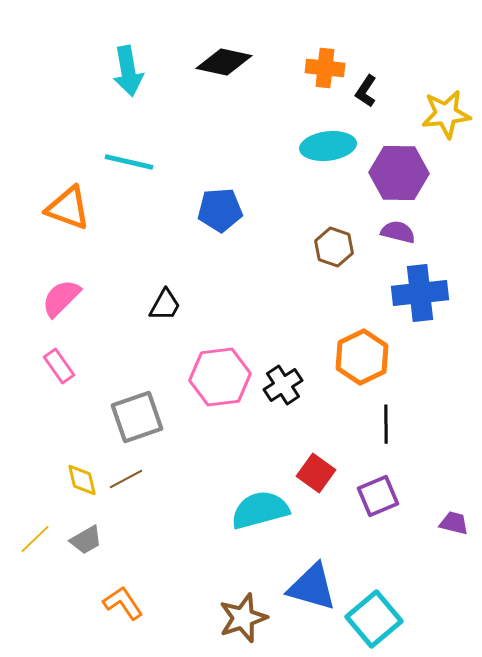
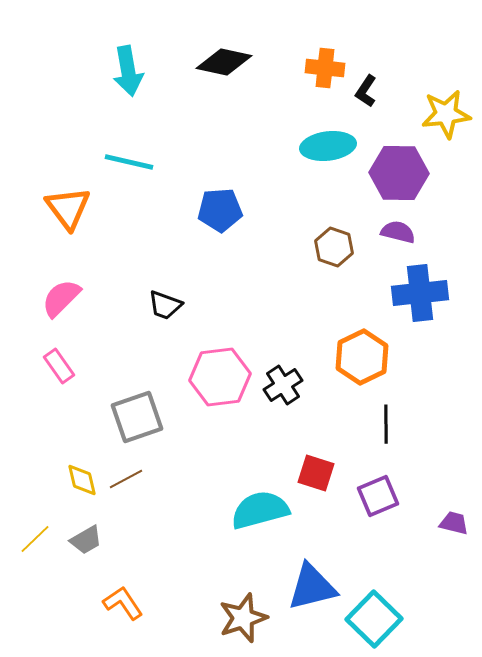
orange triangle: rotated 33 degrees clockwise
black trapezoid: rotated 81 degrees clockwise
red square: rotated 18 degrees counterclockwise
blue triangle: rotated 30 degrees counterclockwise
cyan square: rotated 6 degrees counterclockwise
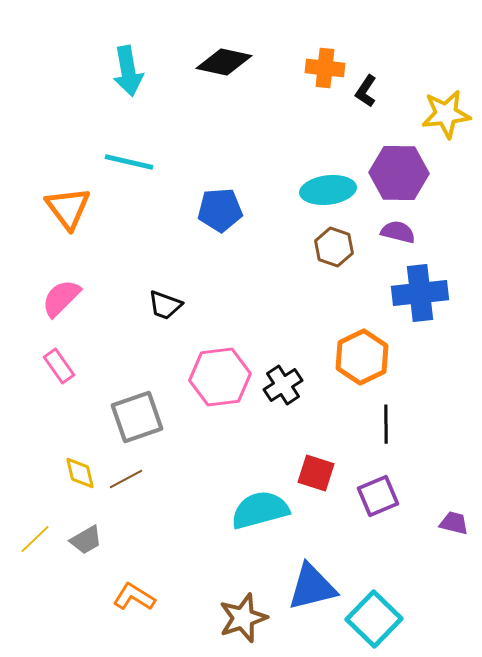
cyan ellipse: moved 44 px down
yellow diamond: moved 2 px left, 7 px up
orange L-shape: moved 11 px right, 6 px up; rotated 24 degrees counterclockwise
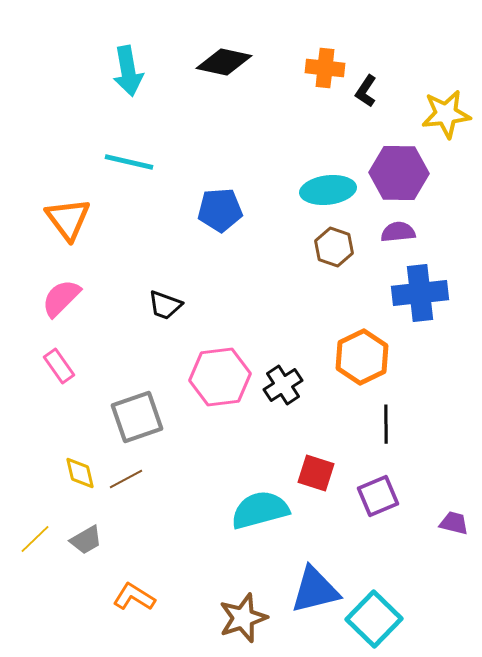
orange triangle: moved 11 px down
purple semicircle: rotated 20 degrees counterclockwise
blue triangle: moved 3 px right, 3 px down
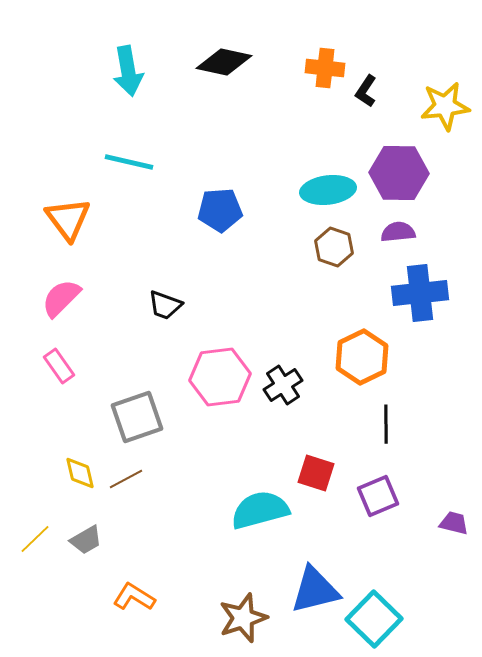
yellow star: moved 1 px left, 8 px up
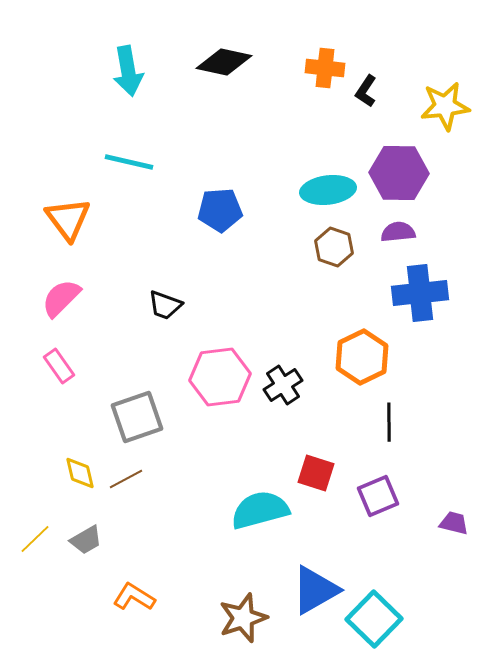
black line: moved 3 px right, 2 px up
blue triangle: rotated 16 degrees counterclockwise
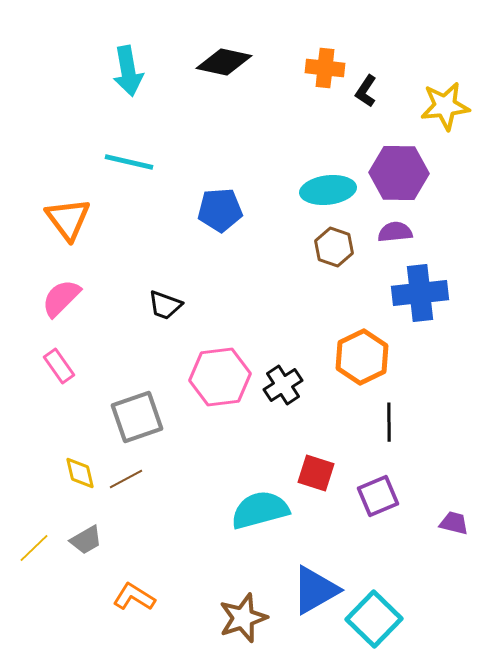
purple semicircle: moved 3 px left
yellow line: moved 1 px left, 9 px down
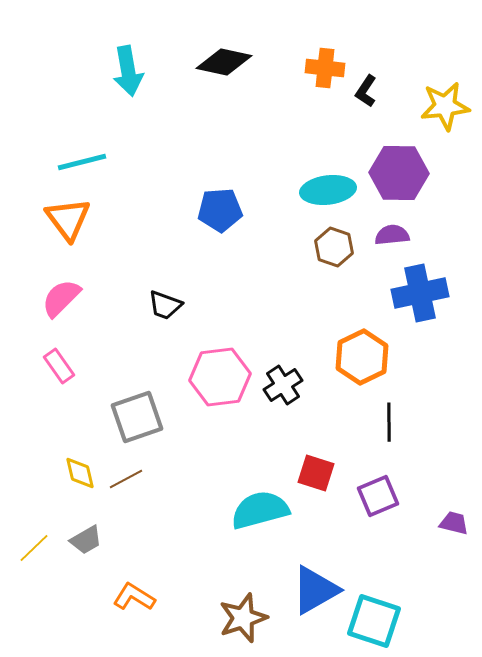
cyan line: moved 47 px left; rotated 27 degrees counterclockwise
purple semicircle: moved 3 px left, 3 px down
blue cross: rotated 6 degrees counterclockwise
cyan square: moved 2 px down; rotated 26 degrees counterclockwise
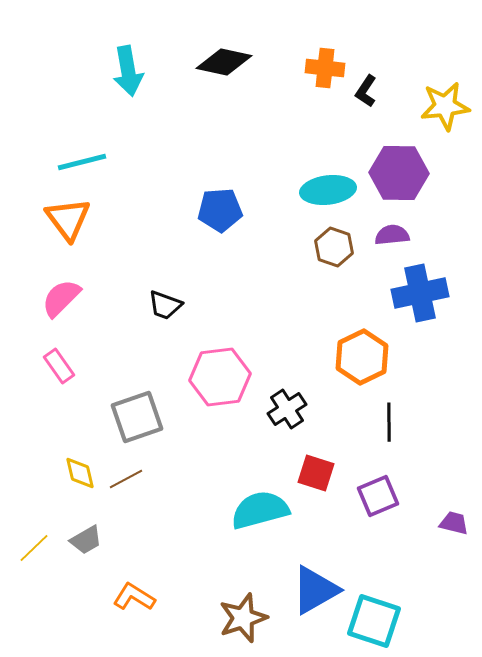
black cross: moved 4 px right, 24 px down
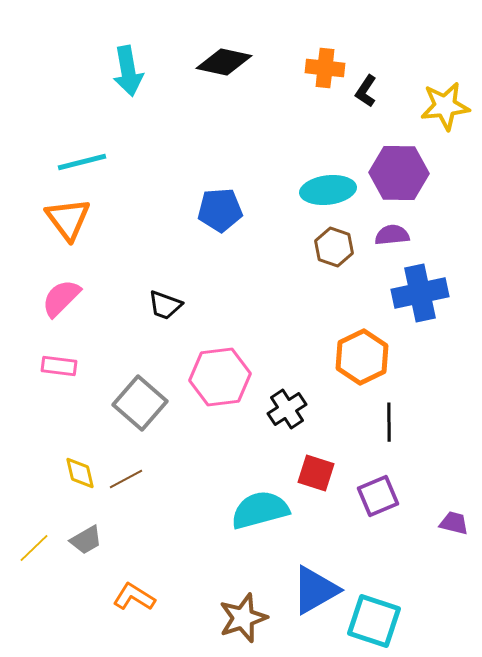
pink rectangle: rotated 48 degrees counterclockwise
gray square: moved 3 px right, 14 px up; rotated 30 degrees counterclockwise
